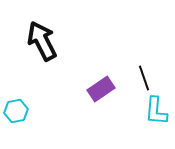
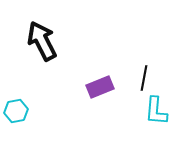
black line: rotated 30 degrees clockwise
purple rectangle: moved 1 px left, 2 px up; rotated 12 degrees clockwise
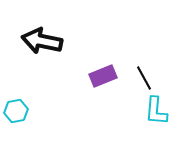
black arrow: rotated 51 degrees counterclockwise
black line: rotated 40 degrees counterclockwise
purple rectangle: moved 3 px right, 11 px up
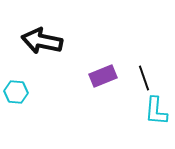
black line: rotated 10 degrees clockwise
cyan hexagon: moved 19 px up; rotated 15 degrees clockwise
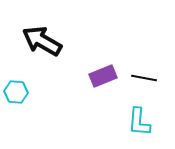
black arrow: rotated 18 degrees clockwise
black line: rotated 60 degrees counterclockwise
cyan L-shape: moved 17 px left, 11 px down
